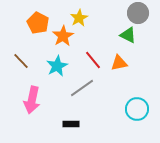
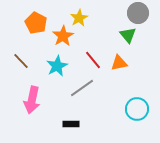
orange pentagon: moved 2 px left
green triangle: rotated 24 degrees clockwise
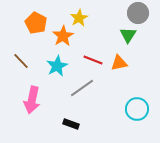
green triangle: rotated 12 degrees clockwise
red line: rotated 30 degrees counterclockwise
black rectangle: rotated 21 degrees clockwise
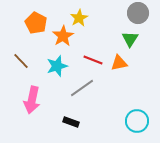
green triangle: moved 2 px right, 4 px down
cyan star: rotated 10 degrees clockwise
cyan circle: moved 12 px down
black rectangle: moved 2 px up
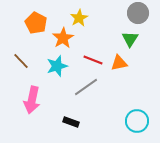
orange star: moved 2 px down
gray line: moved 4 px right, 1 px up
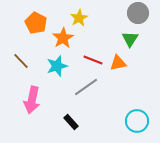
orange triangle: moved 1 px left
black rectangle: rotated 28 degrees clockwise
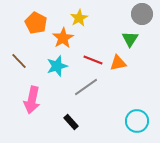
gray circle: moved 4 px right, 1 px down
brown line: moved 2 px left
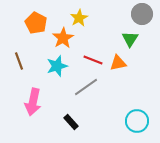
brown line: rotated 24 degrees clockwise
pink arrow: moved 1 px right, 2 px down
